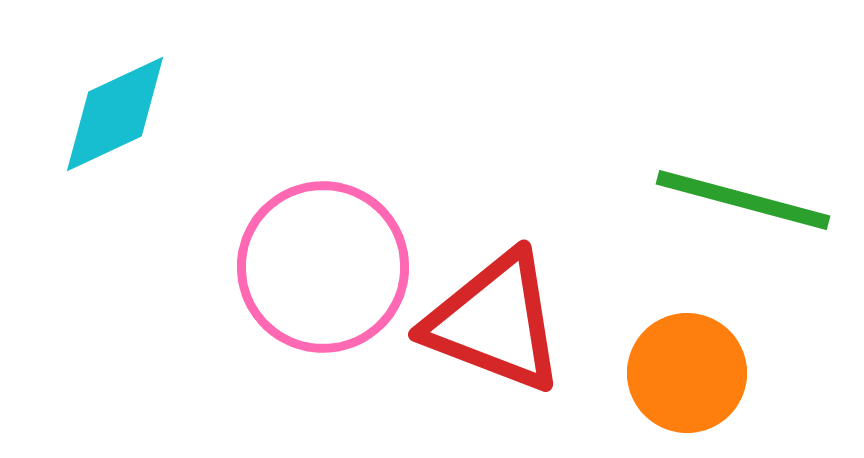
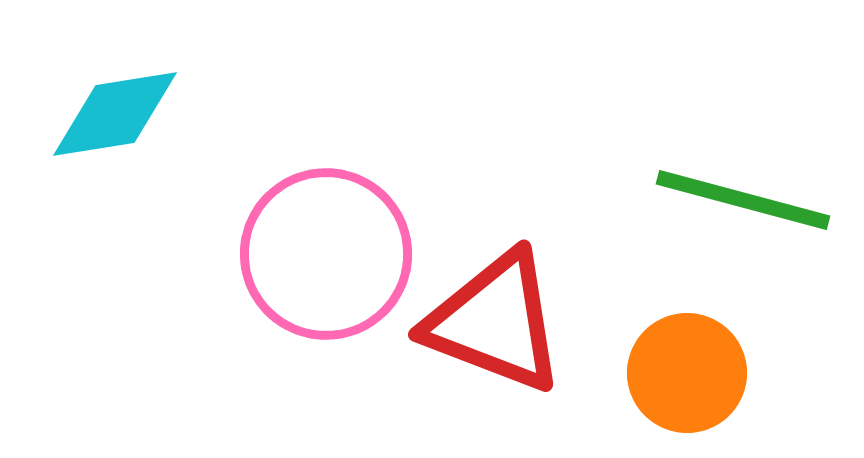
cyan diamond: rotated 16 degrees clockwise
pink circle: moved 3 px right, 13 px up
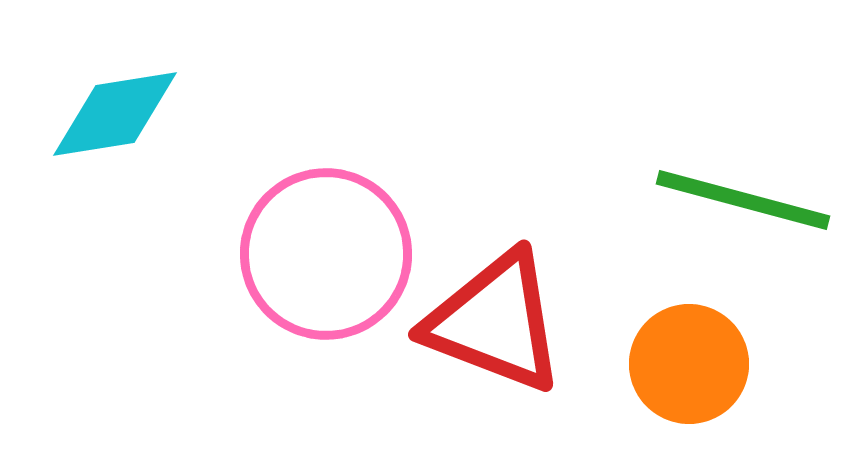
orange circle: moved 2 px right, 9 px up
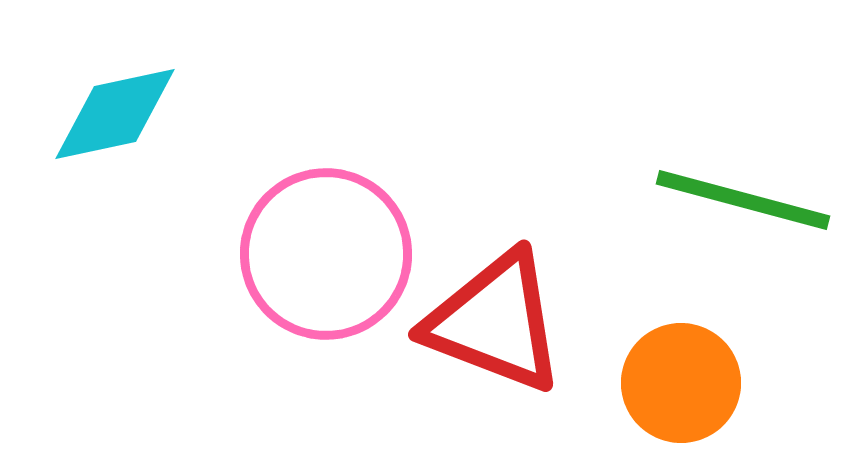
cyan diamond: rotated 3 degrees counterclockwise
orange circle: moved 8 px left, 19 px down
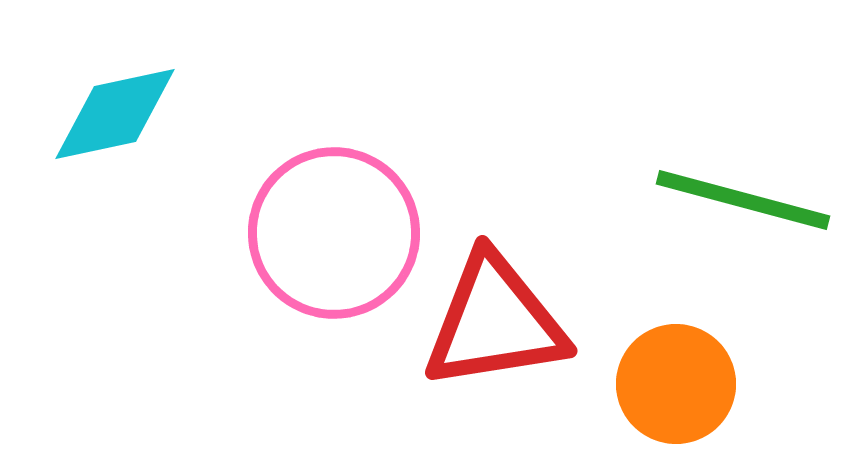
pink circle: moved 8 px right, 21 px up
red triangle: rotated 30 degrees counterclockwise
orange circle: moved 5 px left, 1 px down
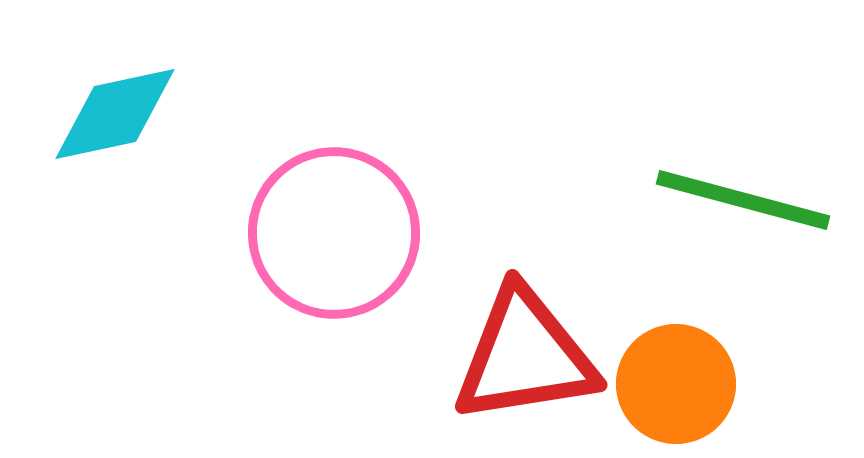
red triangle: moved 30 px right, 34 px down
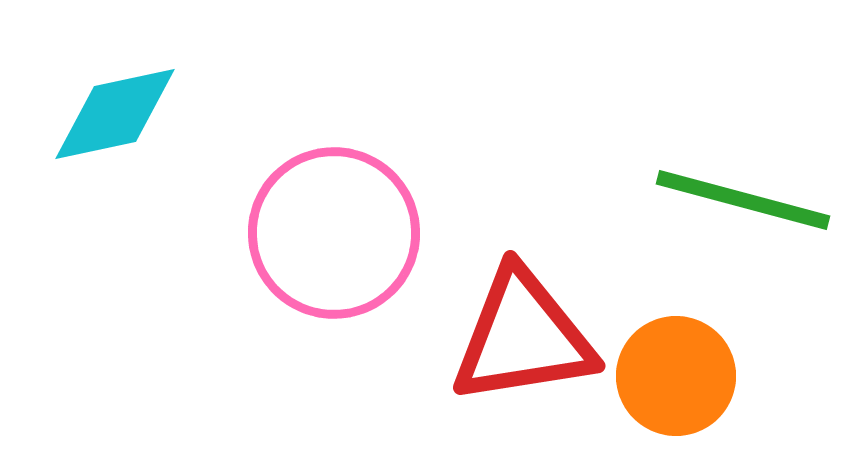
red triangle: moved 2 px left, 19 px up
orange circle: moved 8 px up
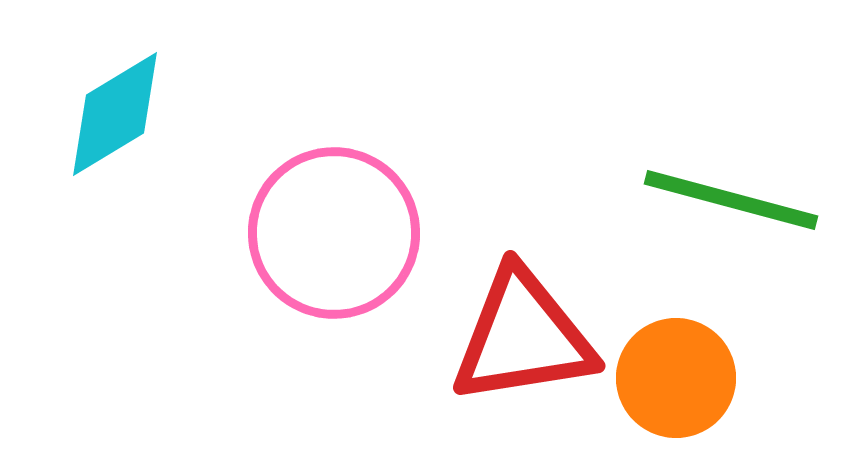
cyan diamond: rotated 19 degrees counterclockwise
green line: moved 12 px left
orange circle: moved 2 px down
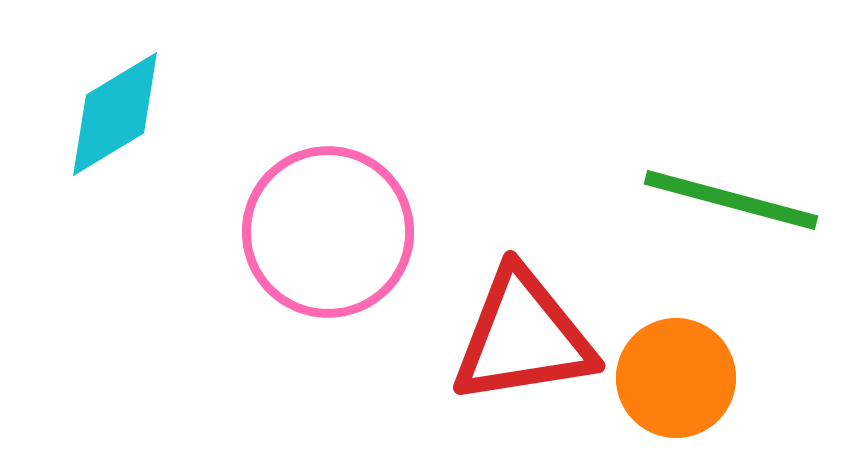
pink circle: moved 6 px left, 1 px up
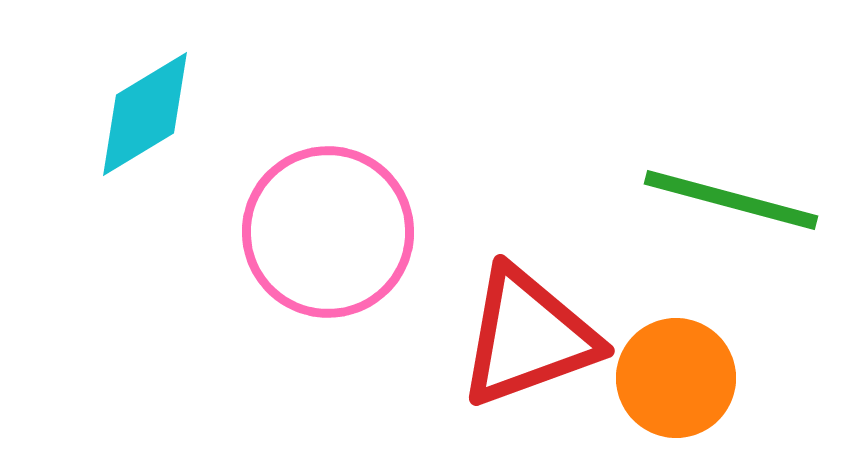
cyan diamond: moved 30 px right
red triangle: moved 5 px right; rotated 11 degrees counterclockwise
